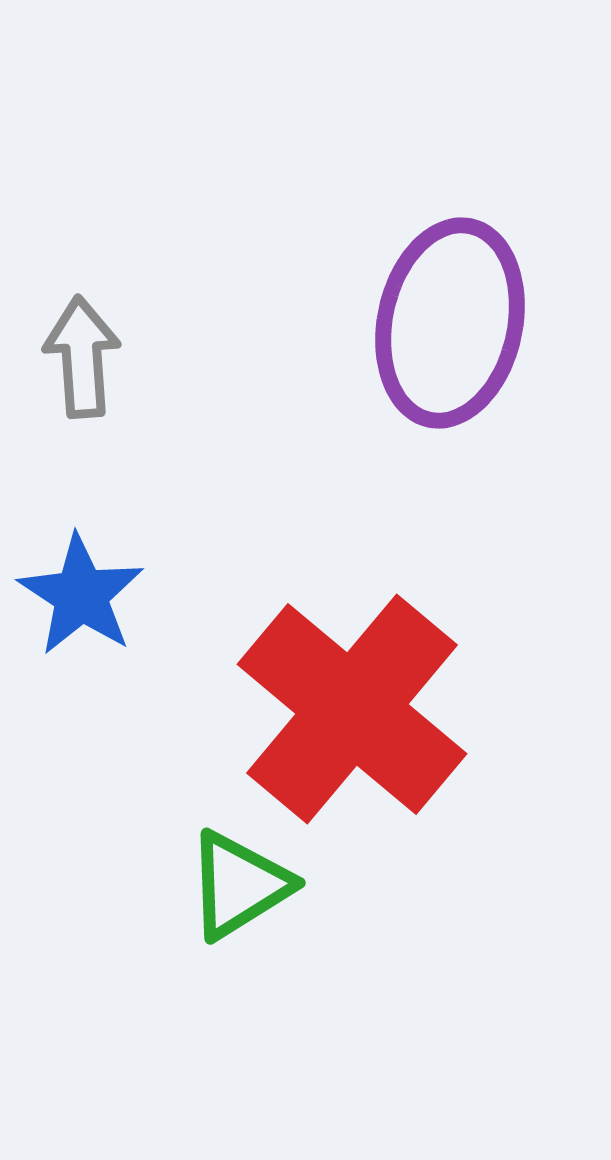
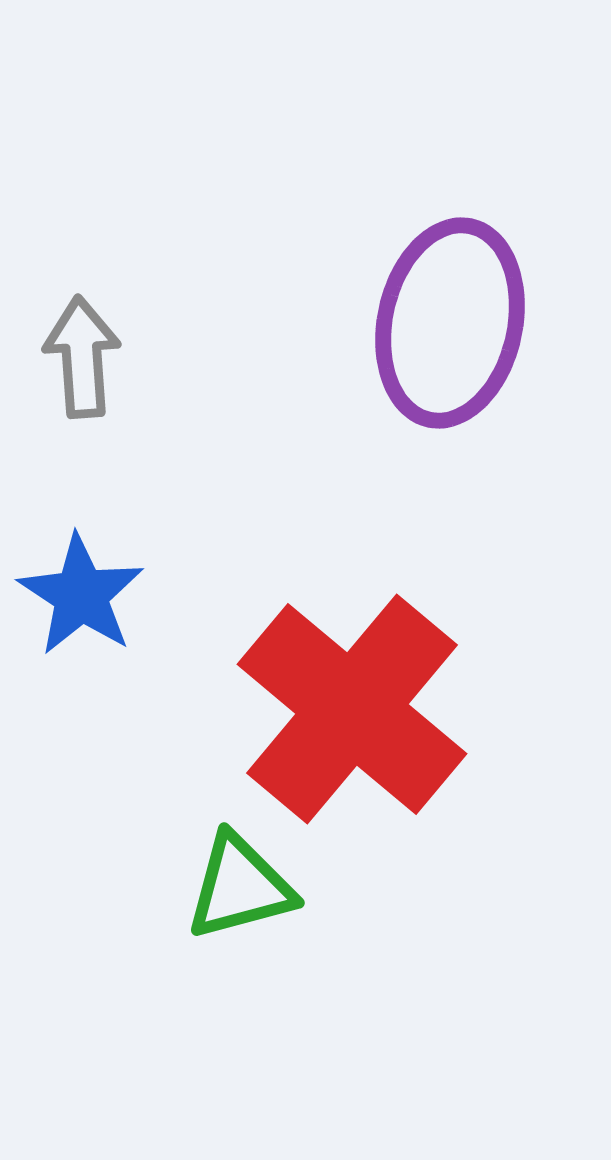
green triangle: moved 1 px right, 2 px down; rotated 17 degrees clockwise
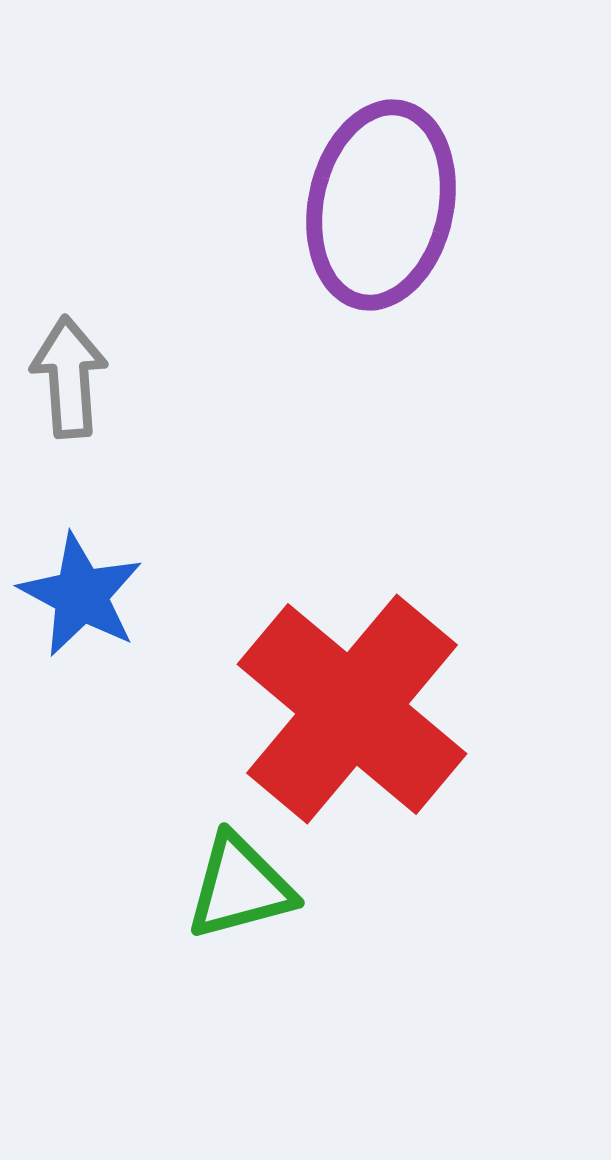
purple ellipse: moved 69 px left, 118 px up
gray arrow: moved 13 px left, 20 px down
blue star: rotated 5 degrees counterclockwise
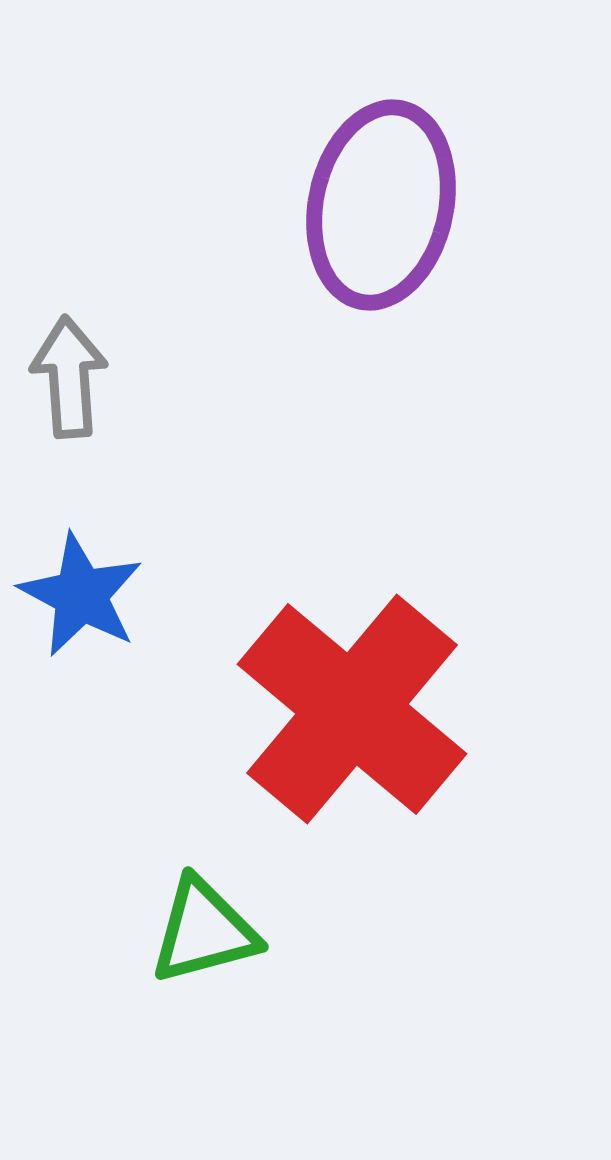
green triangle: moved 36 px left, 44 px down
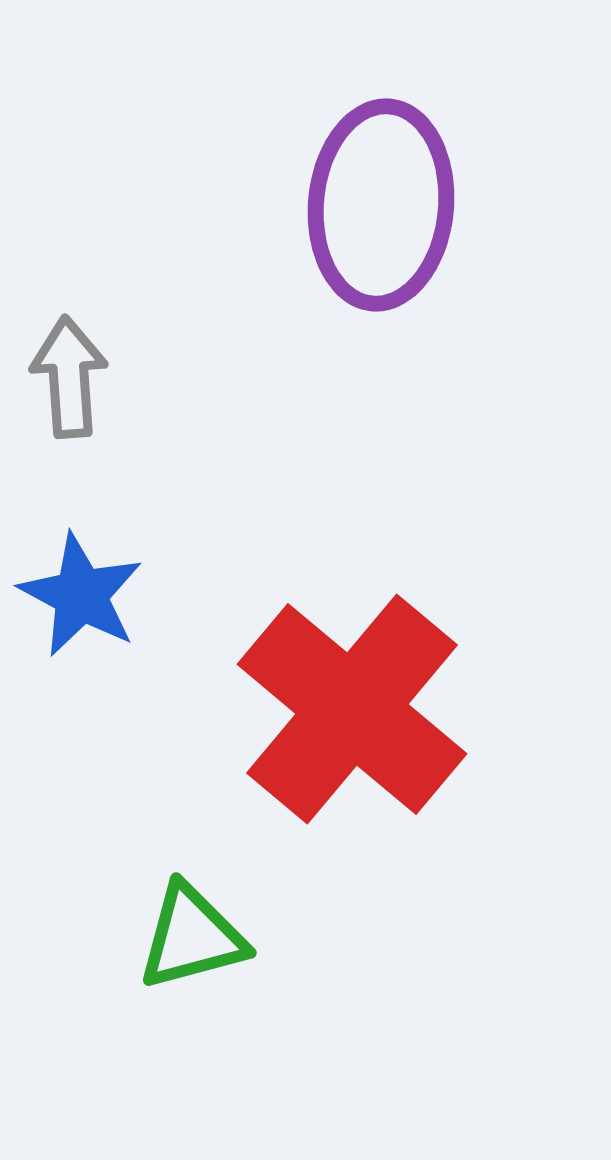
purple ellipse: rotated 7 degrees counterclockwise
green triangle: moved 12 px left, 6 px down
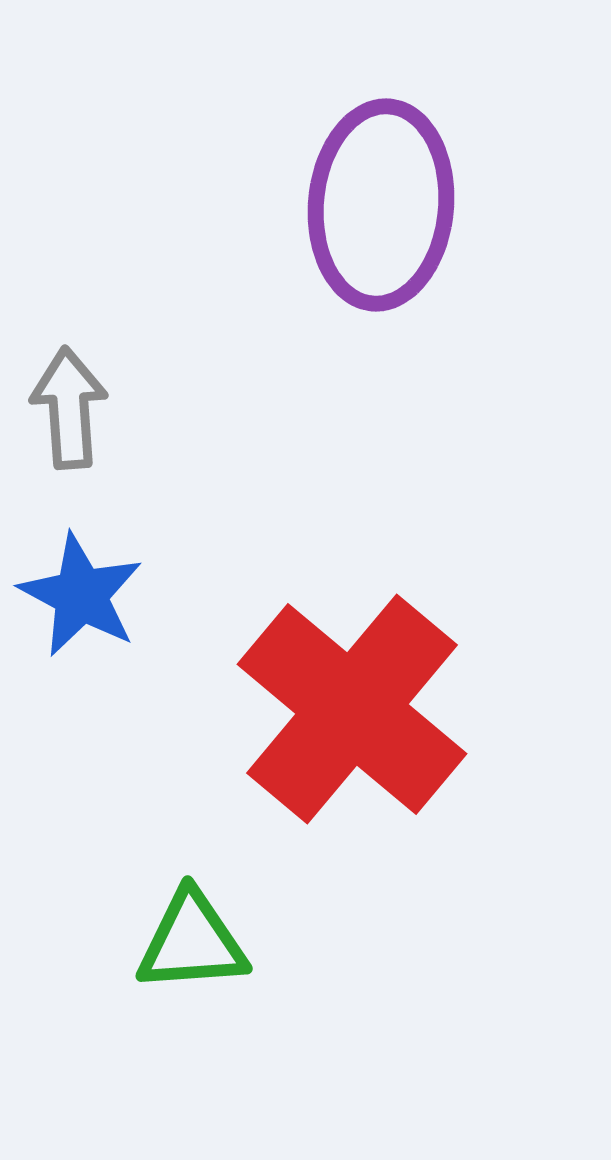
gray arrow: moved 31 px down
green triangle: moved 5 px down; rotated 11 degrees clockwise
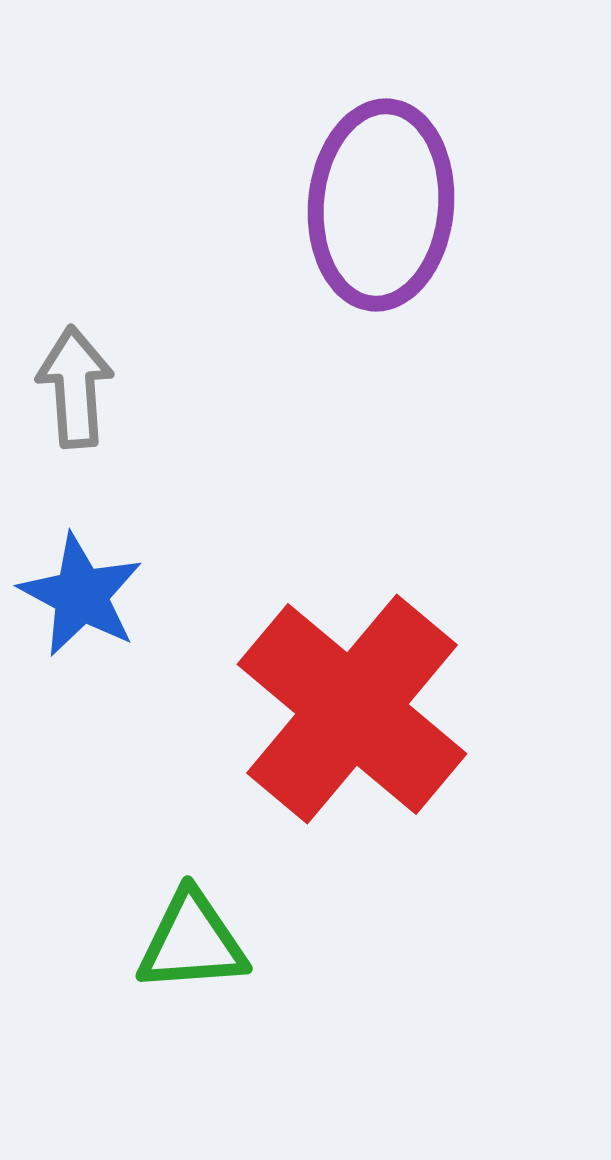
gray arrow: moved 6 px right, 21 px up
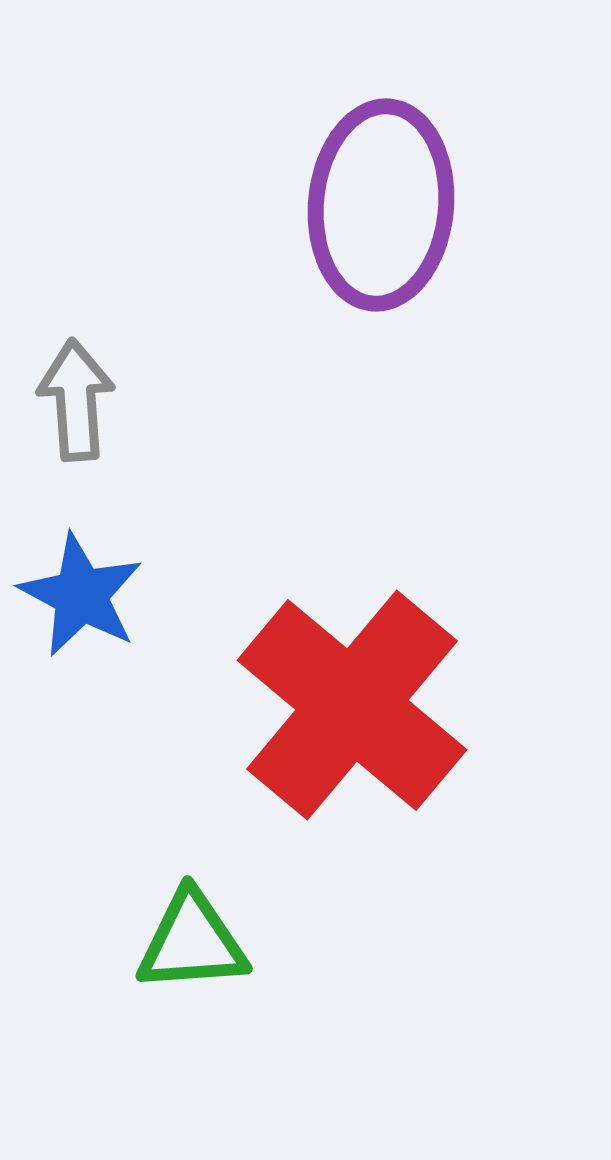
gray arrow: moved 1 px right, 13 px down
red cross: moved 4 px up
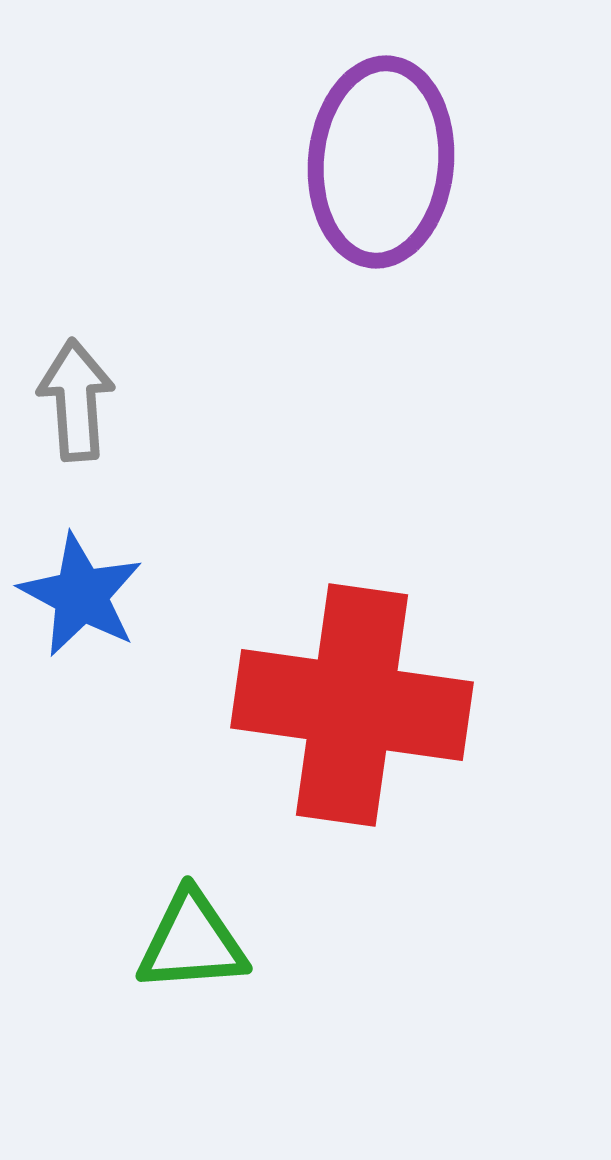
purple ellipse: moved 43 px up
red cross: rotated 32 degrees counterclockwise
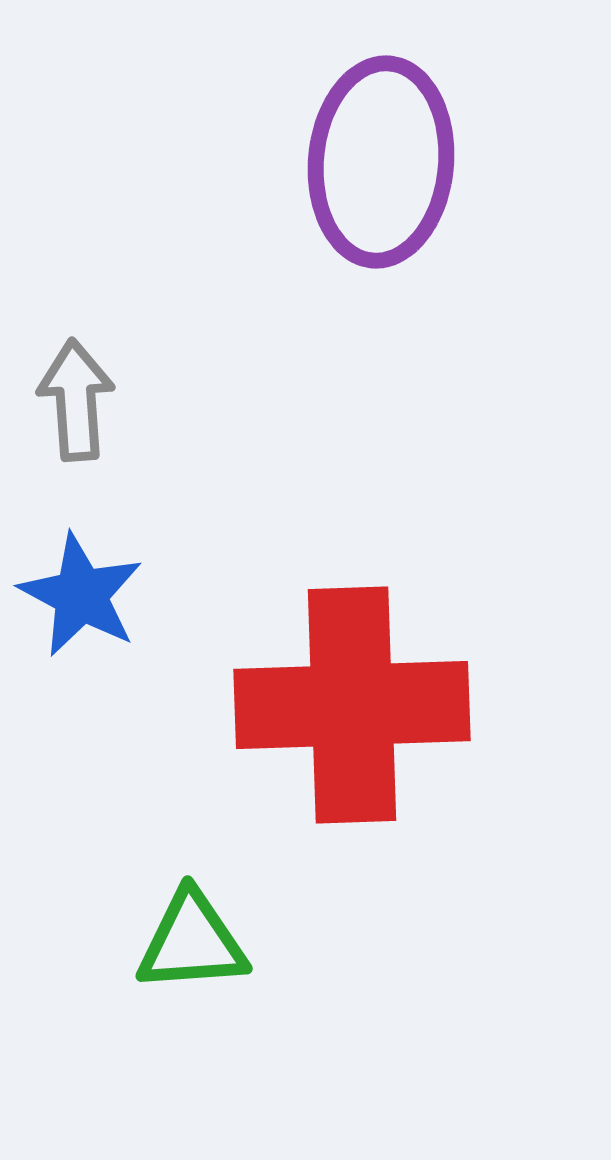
red cross: rotated 10 degrees counterclockwise
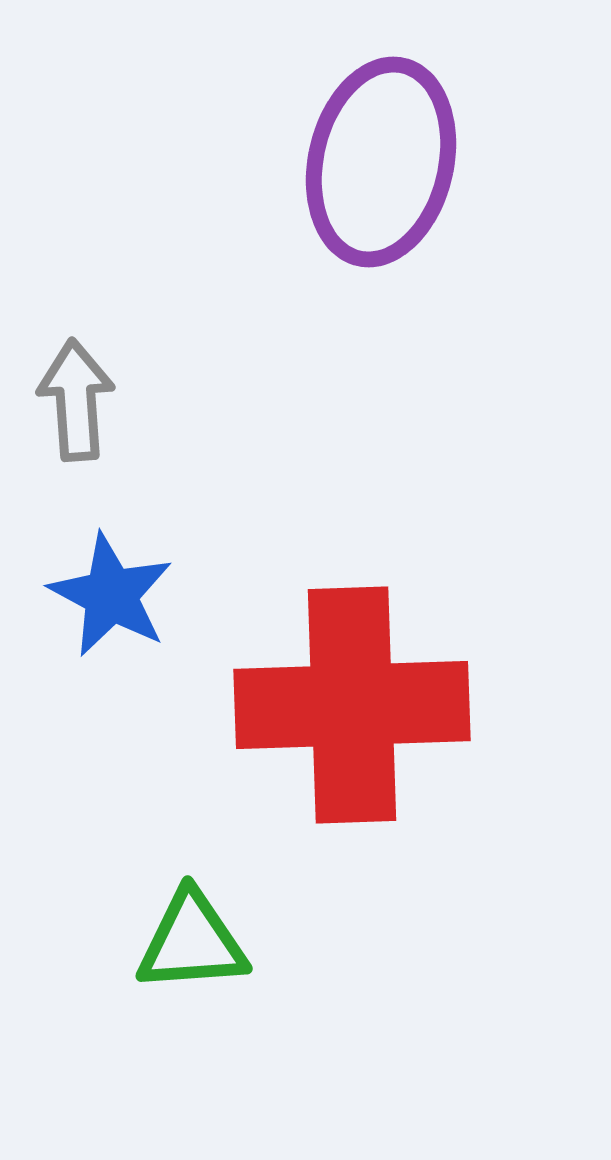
purple ellipse: rotated 8 degrees clockwise
blue star: moved 30 px right
